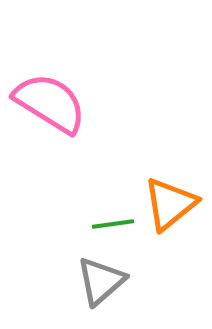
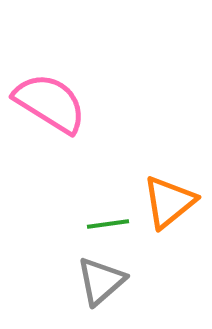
orange triangle: moved 1 px left, 2 px up
green line: moved 5 px left
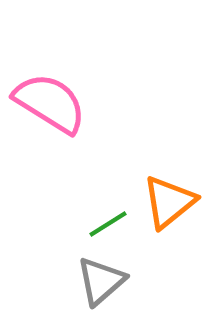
green line: rotated 24 degrees counterclockwise
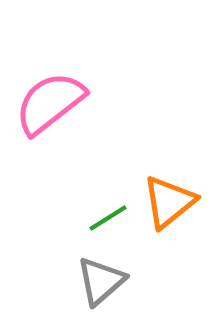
pink semicircle: rotated 70 degrees counterclockwise
green line: moved 6 px up
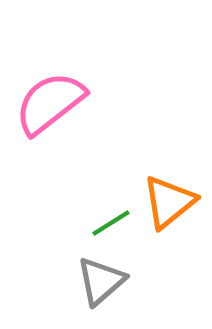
green line: moved 3 px right, 5 px down
